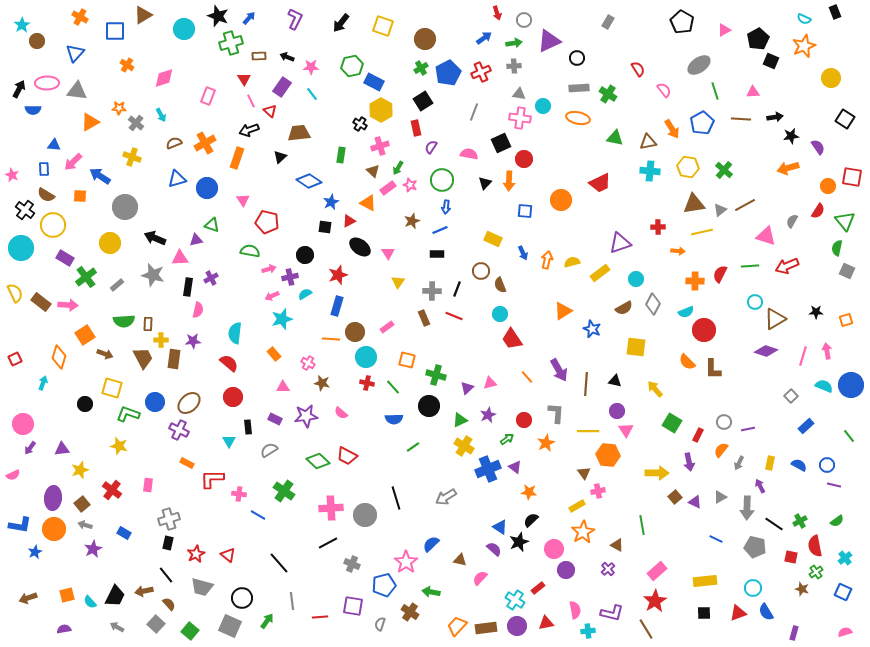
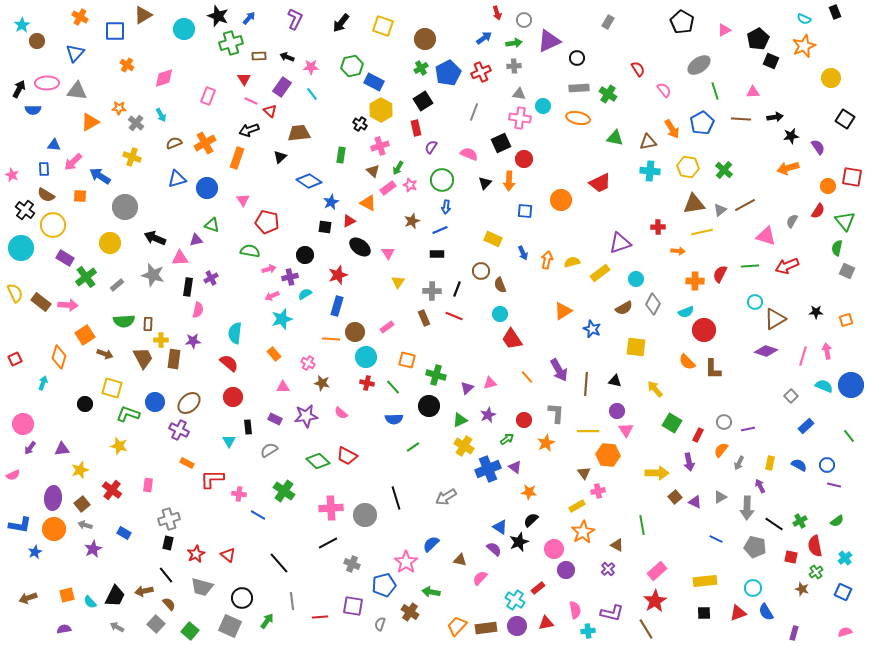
pink line at (251, 101): rotated 40 degrees counterclockwise
pink semicircle at (469, 154): rotated 12 degrees clockwise
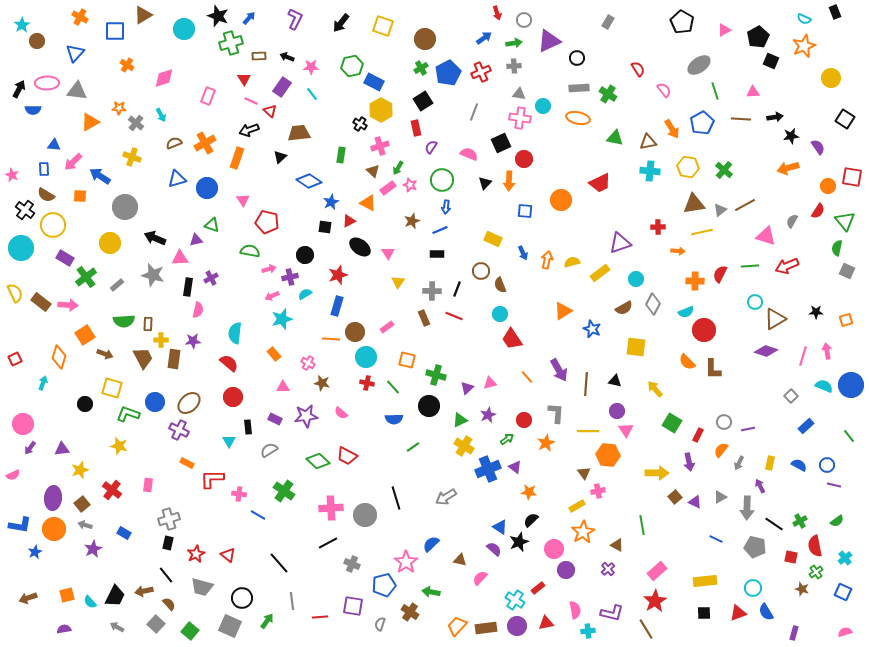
black pentagon at (758, 39): moved 2 px up
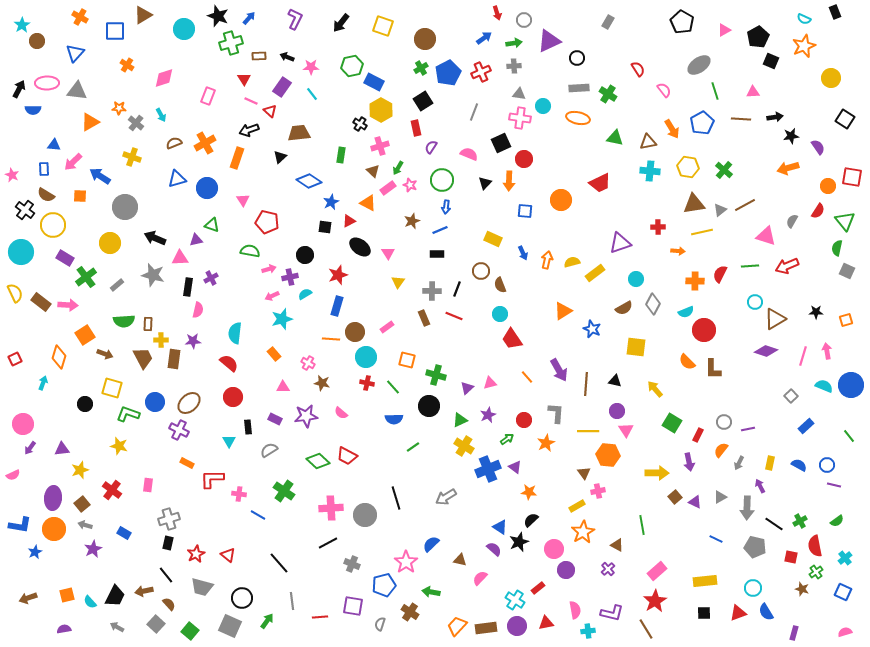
cyan circle at (21, 248): moved 4 px down
yellow rectangle at (600, 273): moved 5 px left
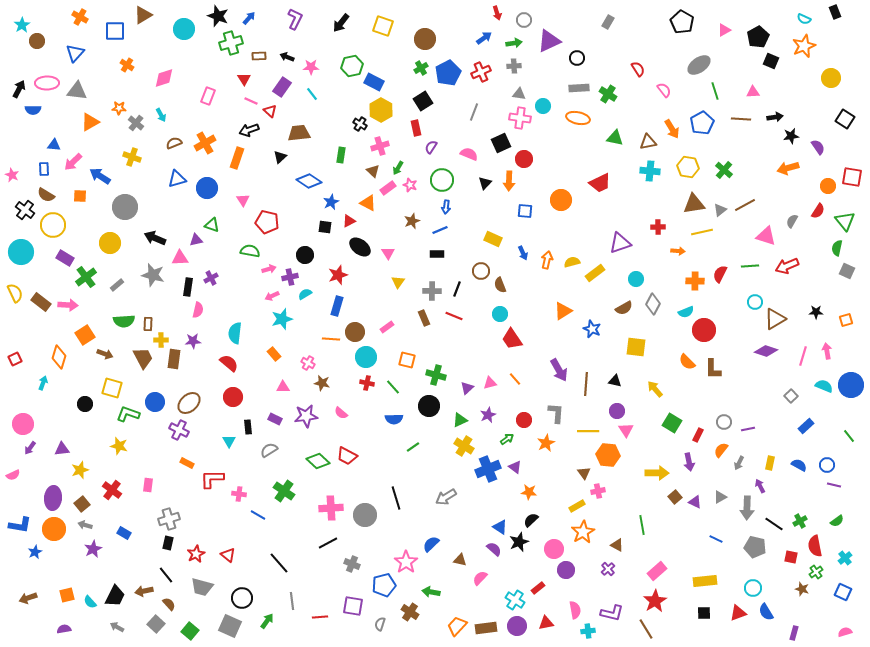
orange line at (527, 377): moved 12 px left, 2 px down
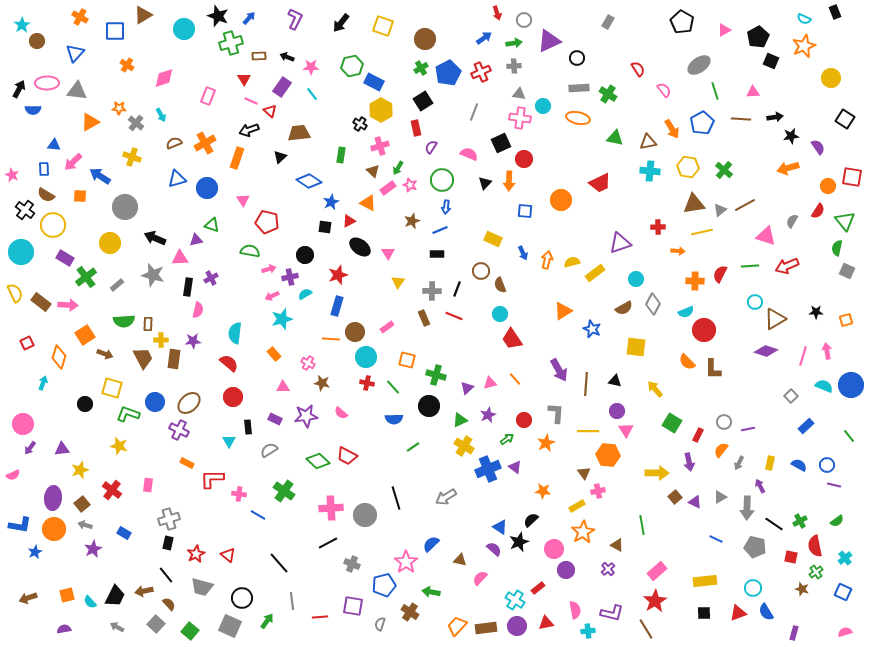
red square at (15, 359): moved 12 px right, 16 px up
orange star at (529, 492): moved 14 px right, 1 px up
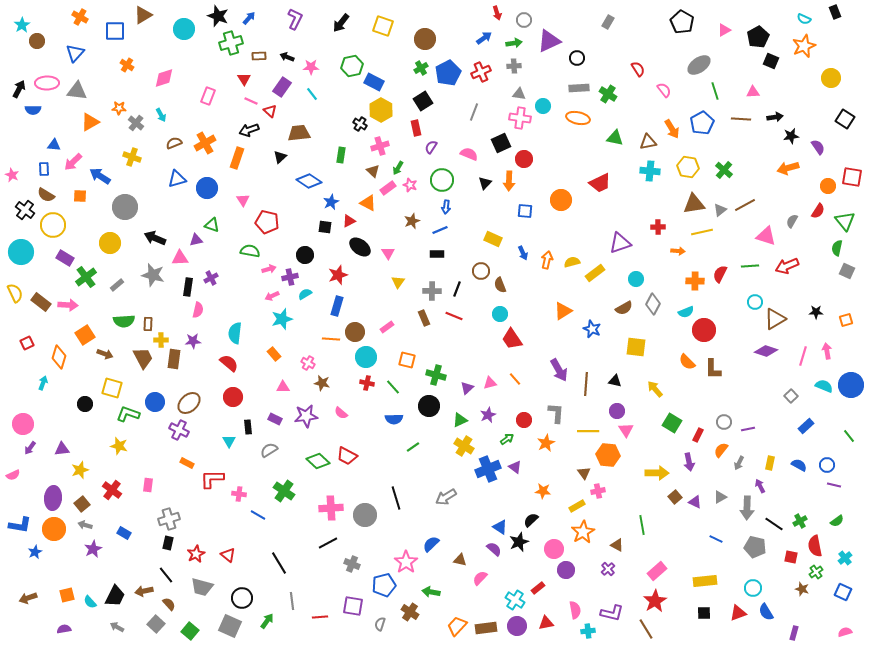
black line at (279, 563): rotated 10 degrees clockwise
